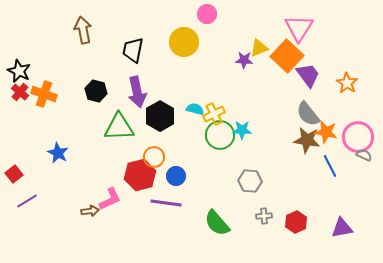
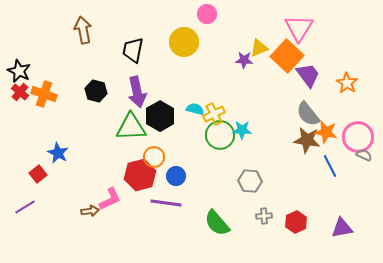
green triangle at (119, 127): moved 12 px right
red square at (14, 174): moved 24 px right
purple line at (27, 201): moved 2 px left, 6 px down
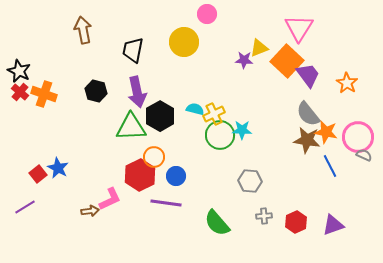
orange square at (287, 56): moved 5 px down
blue star at (58, 153): moved 15 px down
red hexagon at (140, 175): rotated 12 degrees counterclockwise
purple triangle at (342, 228): moved 9 px left, 3 px up; rotated 10 degrees counterclockwise
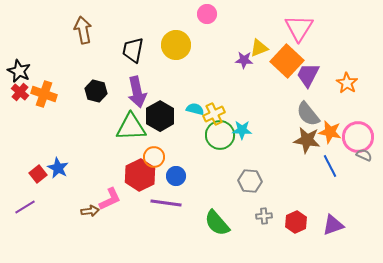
yellow circle at (184, 42): moved 8 px left, 3 px down
purple trapezoid at (308, 75): rotated 116 degrees counterclockwise
orange star at (326, 132): moved 4 px right
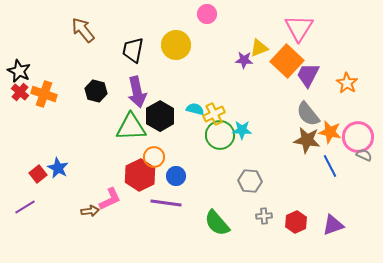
brown arrow at (83, 30): rotated 28 degrees counterclockwise
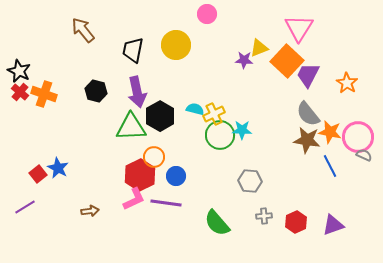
pink L-shape at (110, 199): moved 24 px right
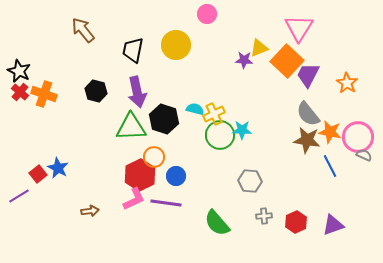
black hexagon at (160, 116): moved 4 px right, 3 px down; rotated 12 degrees counterclockwise
purple line at (25, 207): moved 6 px left, 11 px up
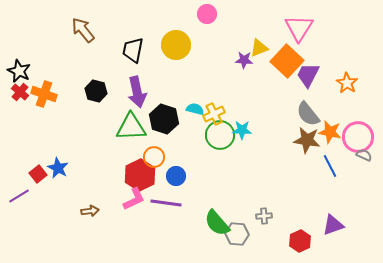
gray hexagon at (250, 181): moved 13 px left, 53 px down
red hexagon at (296, 222): moved 4 px right, 19 px down
